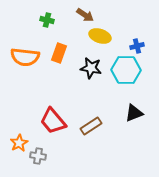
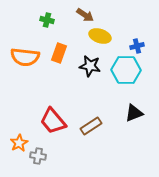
black star: moved 1 px left, 2 px up
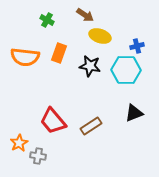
green cross: rotated 16 degrees clockwise
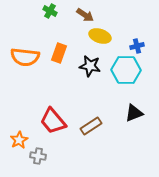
green cross: moved 3 px right, 9 px up
orange star: moved 3 px up
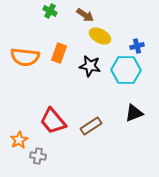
yellow ellipse: rotated 10 degrees clockwise
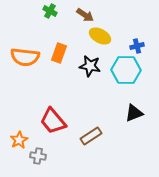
brown rectangle: moved 10 px down
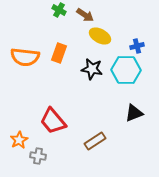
green cross: moved 9 px right, 1 px up
black star: moved 2 px right, 3 px down
brown rectangle: moved 4 px right, 5 px down
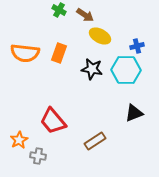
orange semicircle: moved 4 px up
